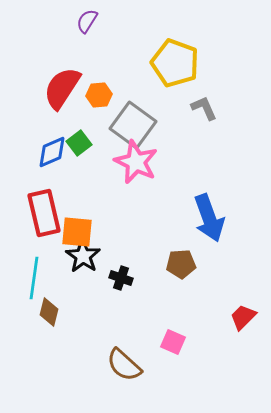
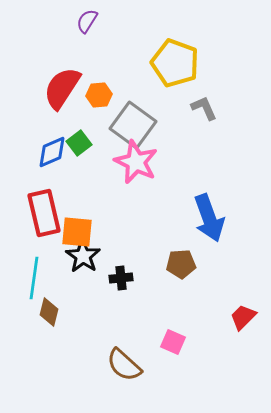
black cross: rotated 25 degrees counterclockwise
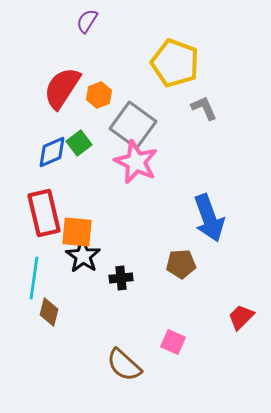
orange hexagon: rotated 15 degrees counterclockwise
red trapezoid: moved 2 px left
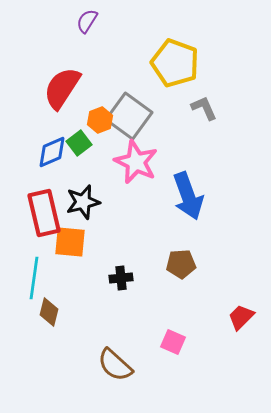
orange hexagon: moved 1 px right, 25 px down
gray square: moved 4 px left, 9 px up
blue arrow: moved 21 px left, 22 px up
orange square: moved 7 px left, 10 px down
black star: moved 54 px up; rotated 24 degrees clockwise
brown semicircle: moved 9 px left
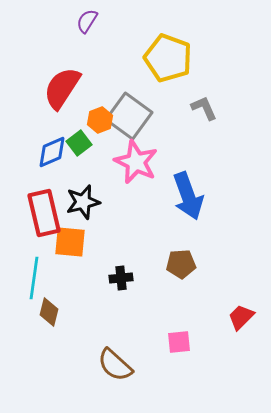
yellow pentagon: moved 7 px left, 5 px up
pink square: moved 6 px right; rotated 30 degrees counterclockwise
